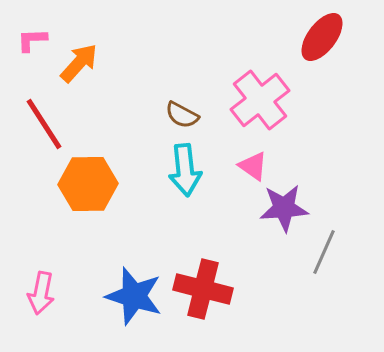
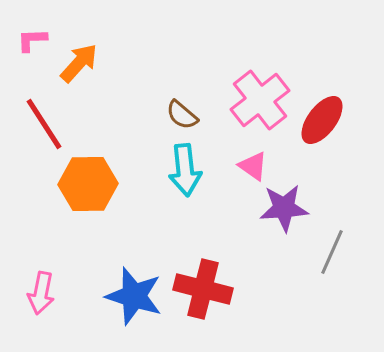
red ellipse: moved 83 px down
brown semicircle: rotated 12 degrees clockwise
gray line: moved 8 px right
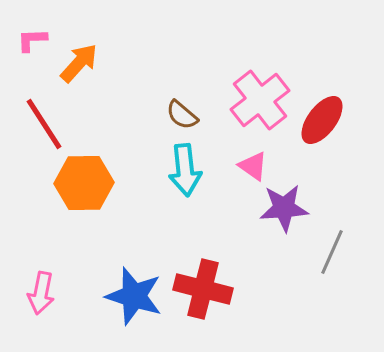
orange hexagon: moved 4 px left, 1 px up
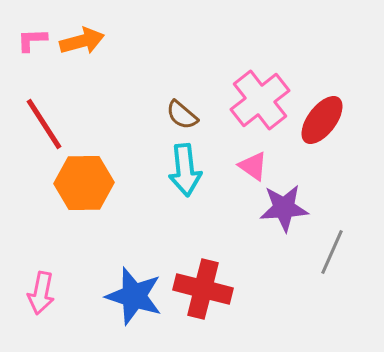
orange arrow: moved 3 px right, 22 px up; rotated 33 degrees clockwise
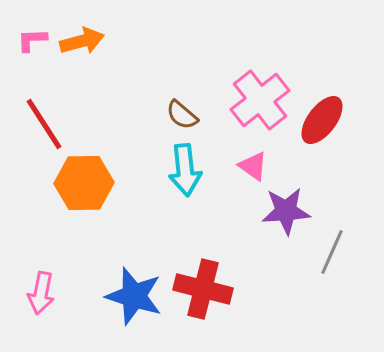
purple star: moved 2 px right, 3 px down
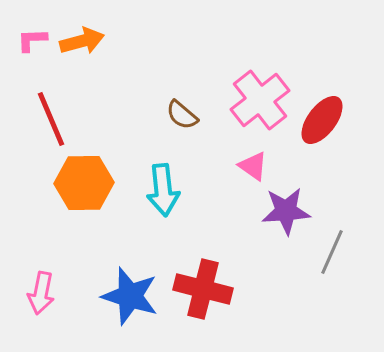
red line: moved 7 px right, 5 px up; rotated 10 degrees clockwise
cyan arrow: moved 22 px left, 20 px down
blue star: moved 4 px left
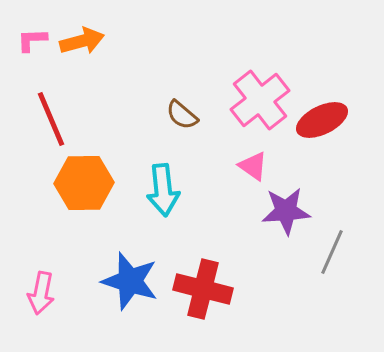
red ellipse: rotated 27 degrees clockwise
blue star: moved 15 px up
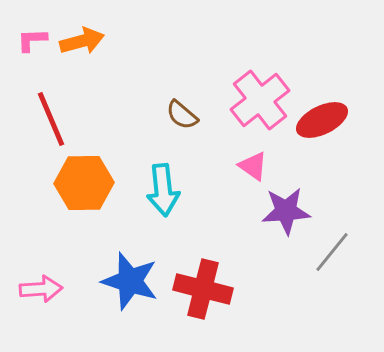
gray line: rotated 15 degrees clockwise
pink arrow: moved 4 px up; rotated 105 degrees counterclockwise
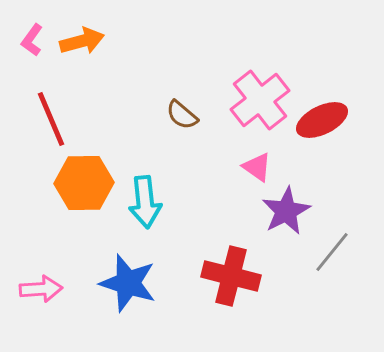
pink L-shape: rotated 52 degrees counterclockwise
pink triangle: moved 4 px right, 1 px down
cyan arrow: moved 18 px left, 12 px down
purple star: rotated 24 degrees counterclockwise
blue star: moved 2 px left, 2 px down
red cross: moved 28 px right, 13 px up
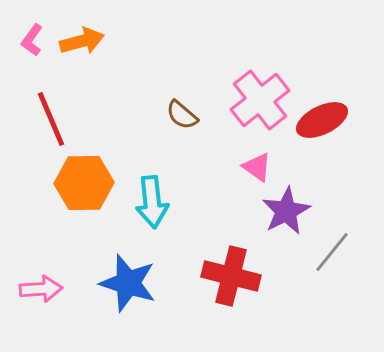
cyan arrow: moved 7 px right
